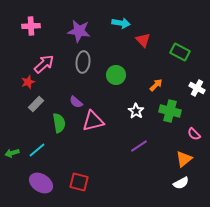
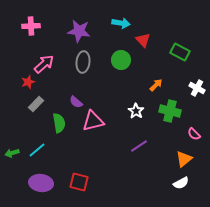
green circle: moved 5 px right, 15 px up
purple ellipse: rotated 25 degrees counterclockwise
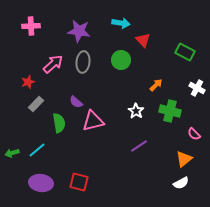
green rectangle: moved 5 px right
pink arrow: moved 9 px right
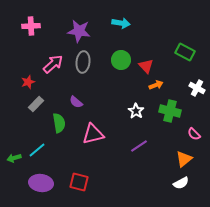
red triangle: moved 3 px right, 26 px down
orange arrow: rotated 24 degrees clockwise
pink triangle: moved 13 px down
green arrow: moved 2 px right, 5 px down
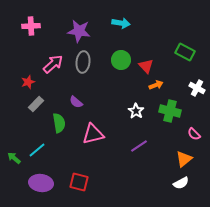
green arrow: rotated 56 degrees clockwise
